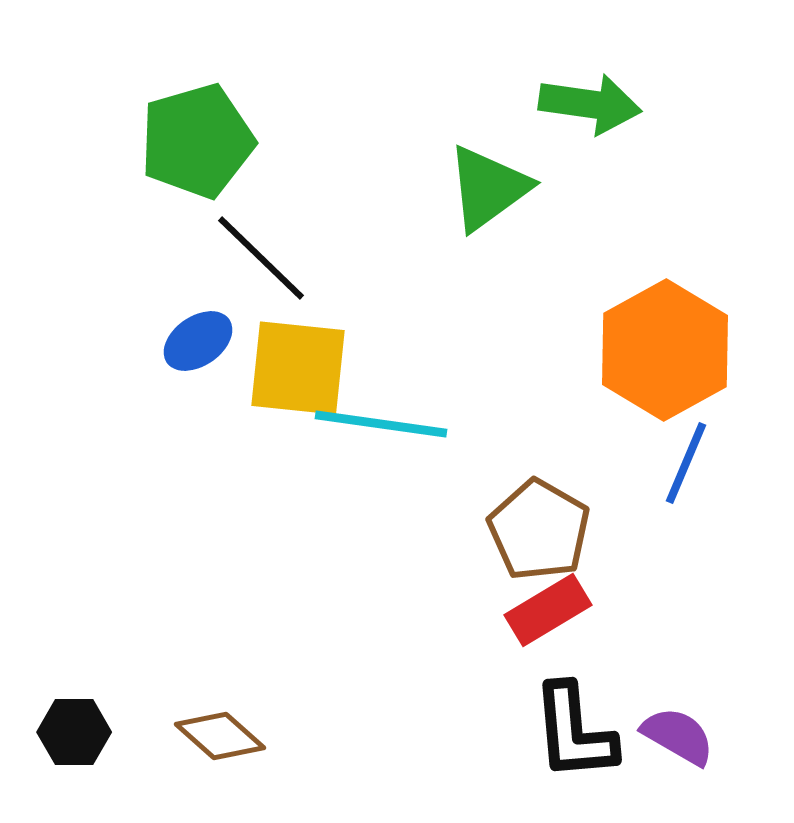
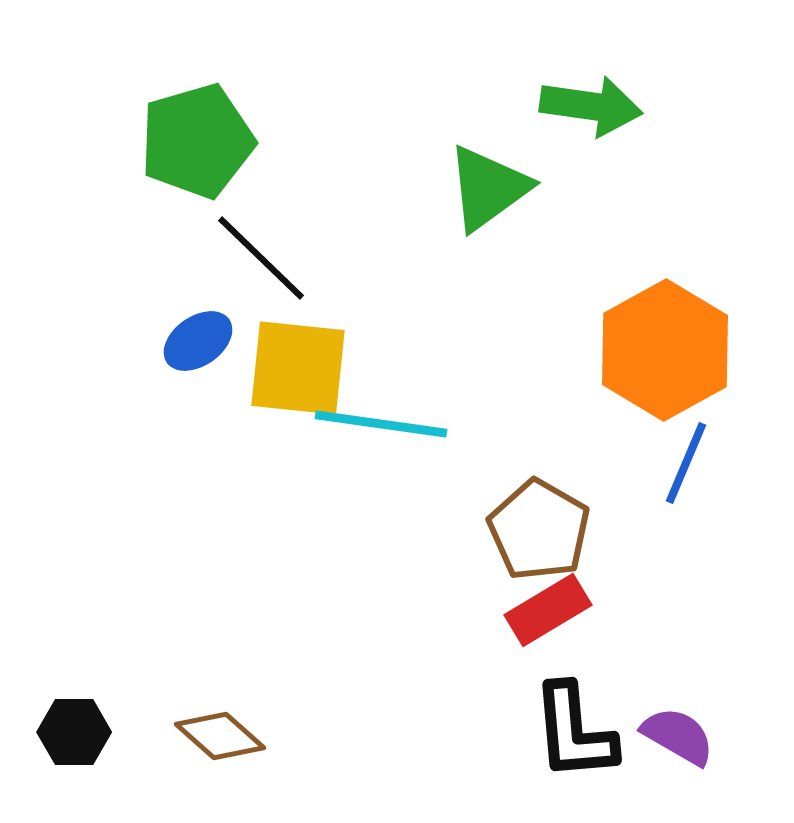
green arrow: moved 1 px right, 2 px down
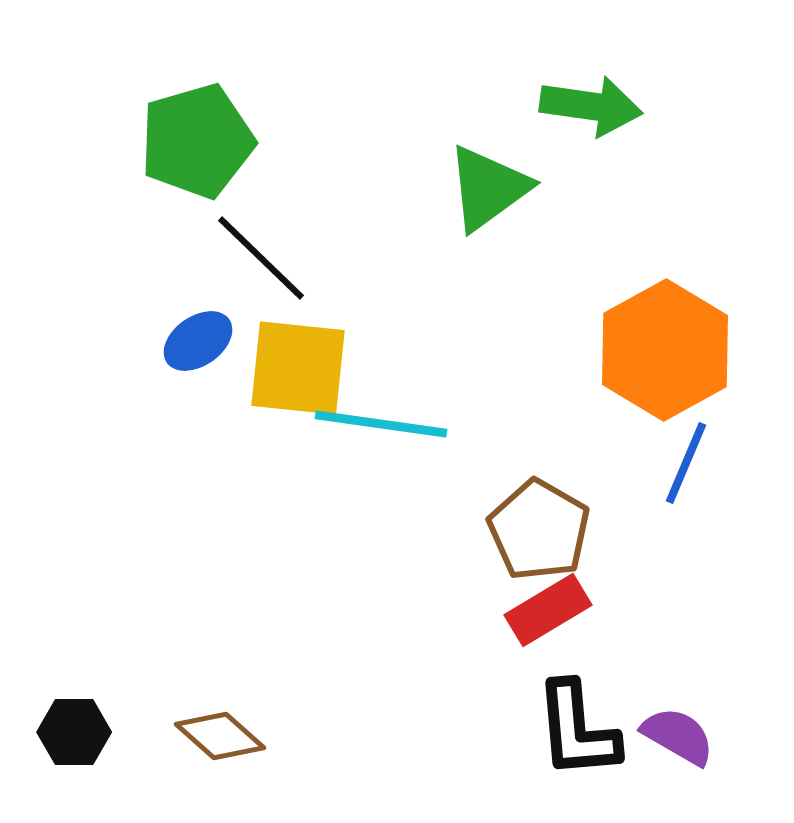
black L-shape: moved 3 px right, 2 px up
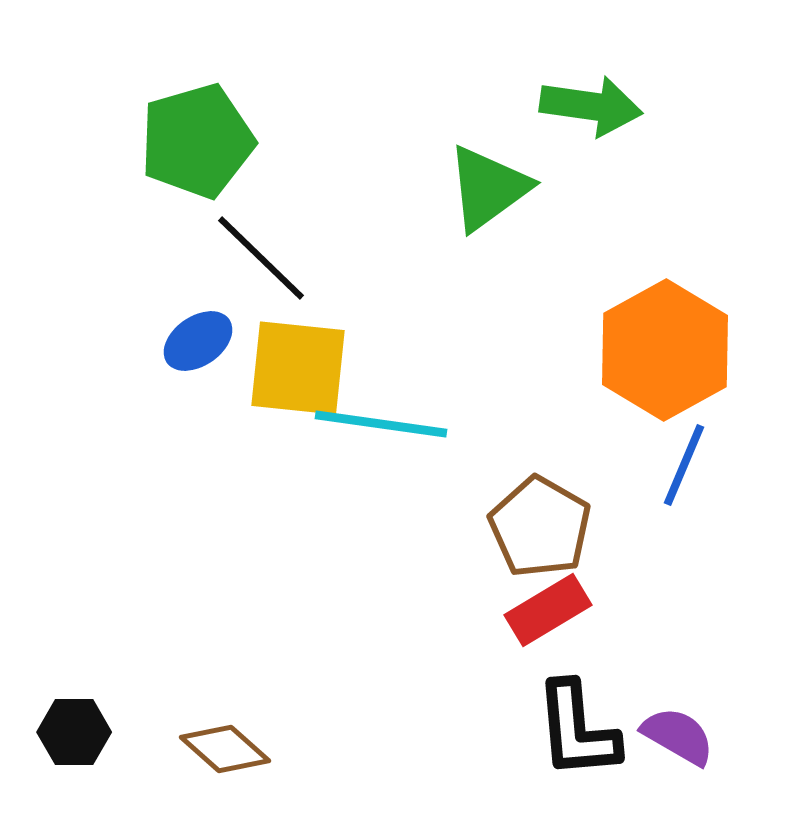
blue line: moved 2 px left, 2 px down
brown pentagon: moved 1 px right, 3 px up
brown diamond: moved 5 px right, 13 px down
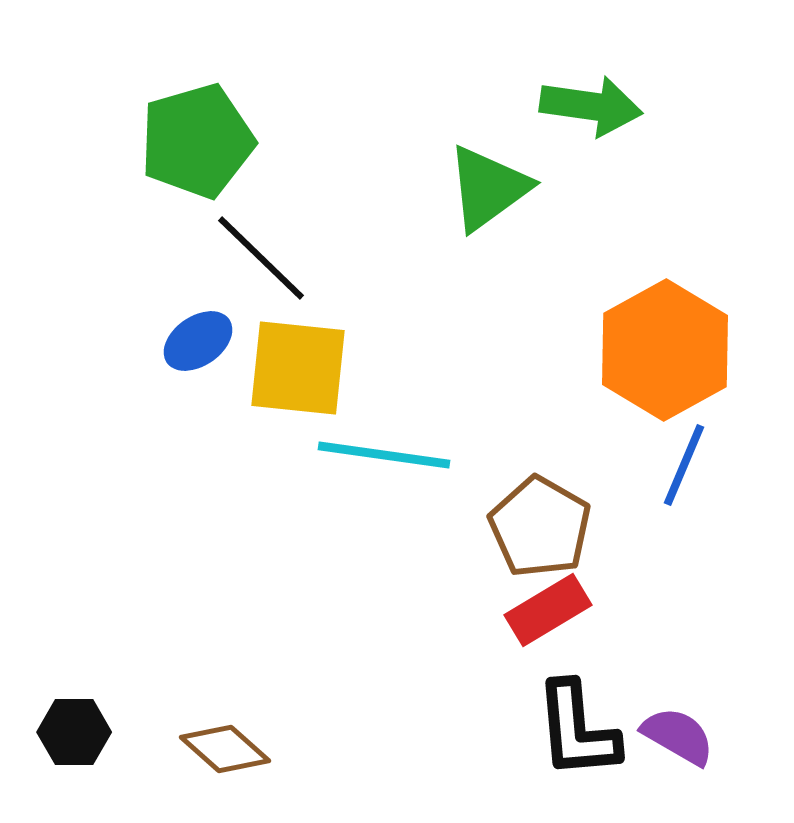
cyan line: moved 3 px right, 31 px down
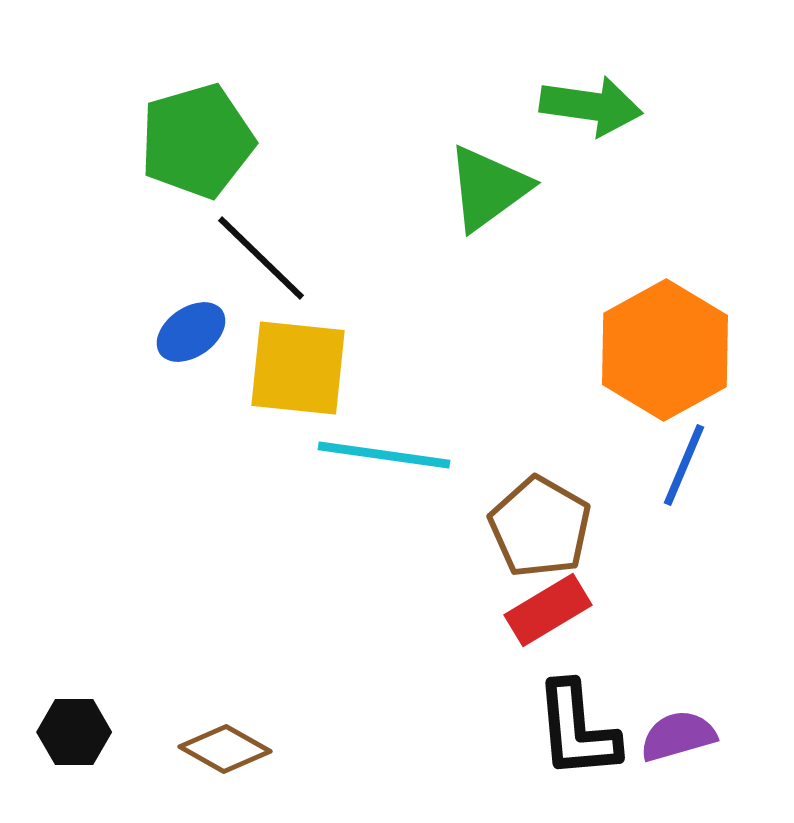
blue ellipse: moved 7 px left, 9 px up
purple semicircle: rotated 46 degrees counterclockwise
brown diamond: rotated 12 degrees counterclockwise
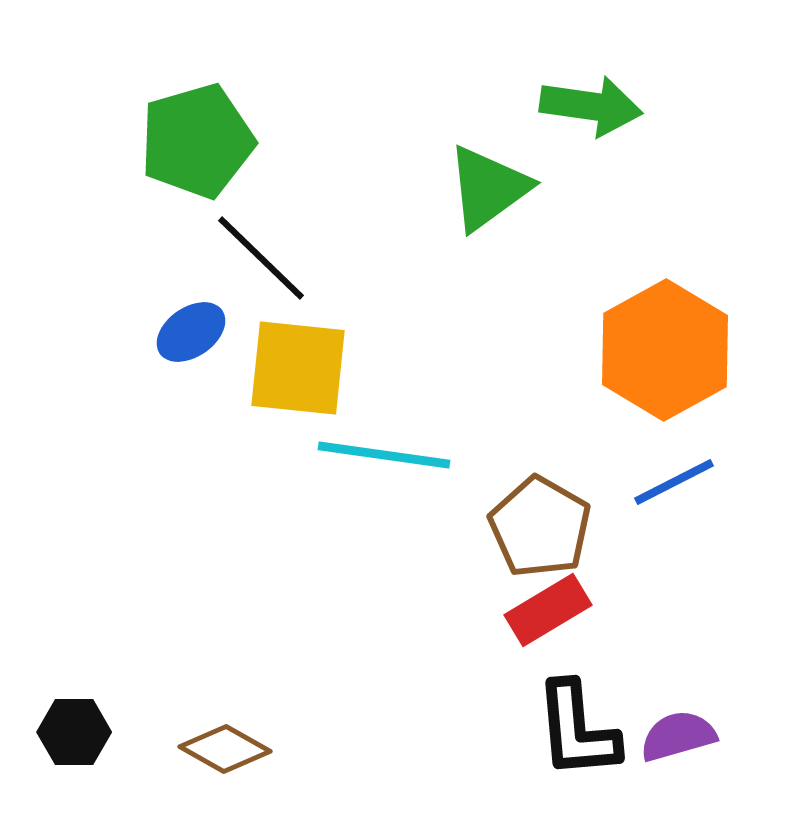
blue line: moved 10 px left, 17 px down; rotated 40 degrees clockwise
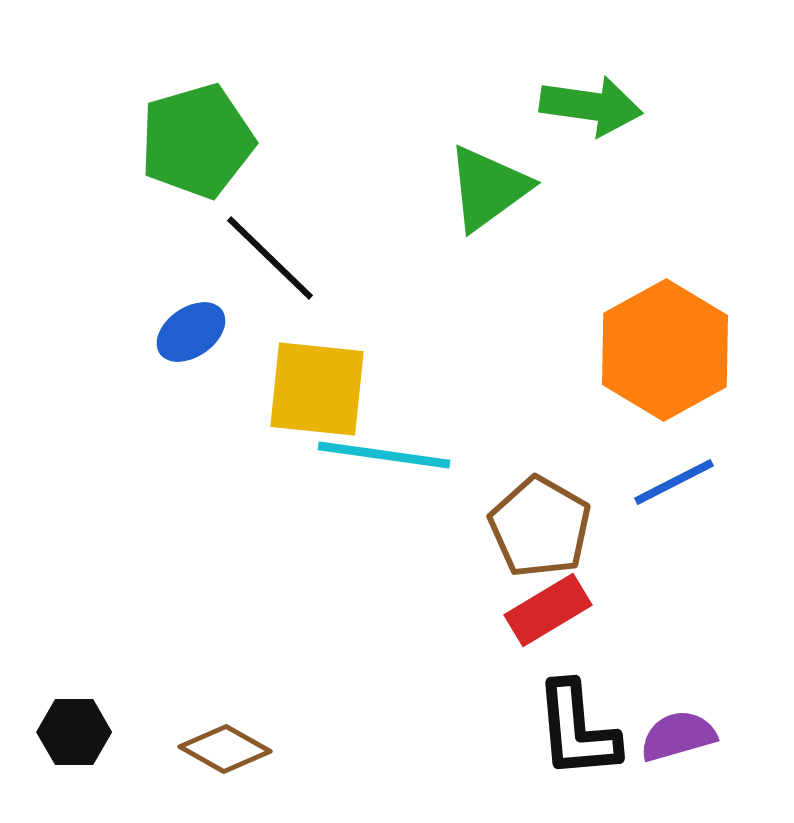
black line: moved 9 px right
yellow square: moved 19 px right, 21 px down
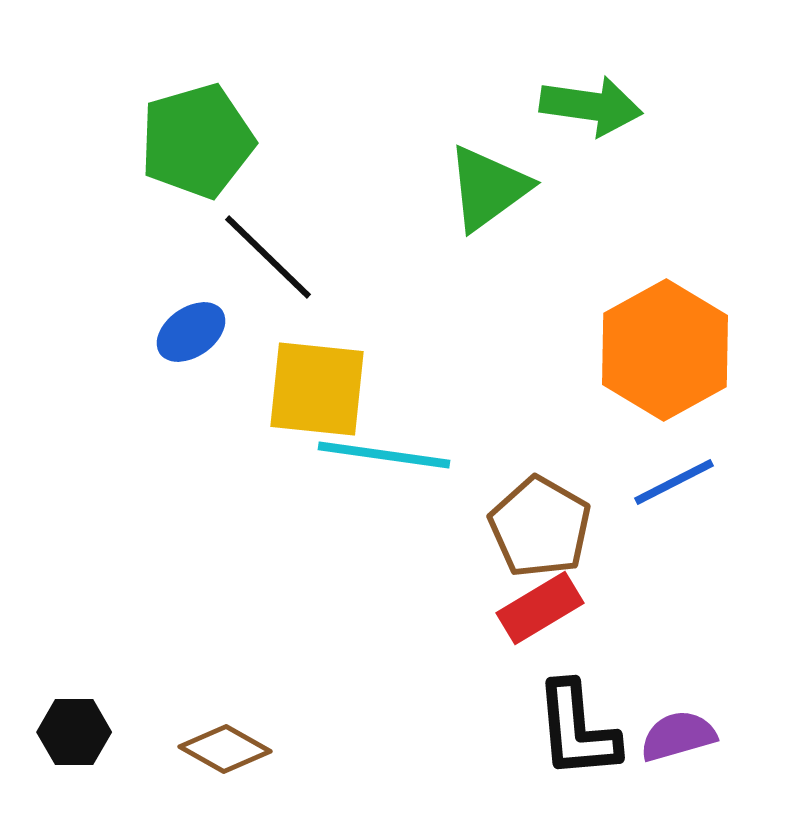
black line: moved 2 px left, 1 px up
red rectangle: moved 8 px left, 2 px up
